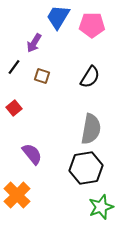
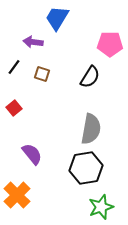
blue trapezoid: moved 1 px left, 1 px down
pink pentagon: moved 18 px right, 19 px down
purple arrow: moved 1 px left, 1 px up; rotated 66 degrees clockwise
brown square: moved 2 px up
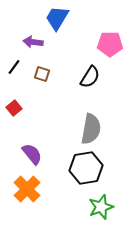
orange cross: moved 10 px right, 6 px up
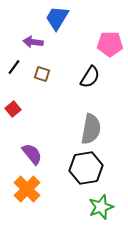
red square: moved 1 px left, 1 px down
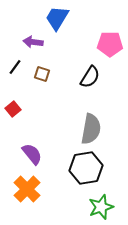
black line: moved 1 px right
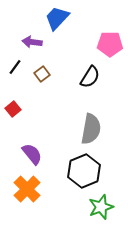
blue trapezoid: rotated 12 degrees clockwise
purple arrow: moved 1 px left
brown square: rotated 35 degrees clockwise
black hexagon: moved 2 px left, 3 px down; rotated 12 degrees counterclockwise
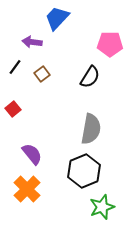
green star: moved 1 px right
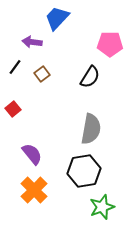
black hexagon: rotated 12 degrees clockwise
orange cross: moved 7 px right, 1 px down
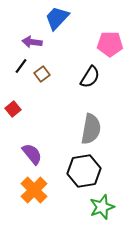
black line: moved 6 px right, 1 px up
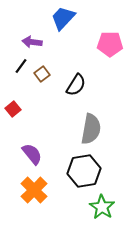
blue trapezoid: moved 6 px right
black semicircle: moved 14 px left, 8 px down
green star: rotated 20 degrees counterclockwise
